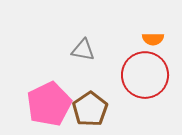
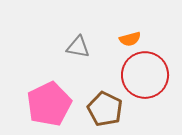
orange semicircle: moved 23 px left; rotated 15 degrees counterclockwise
gray triangle: moved 5 px left, 3 px up
brown pentagon: moved 15 px right; rotated 12 degrees counterclockwise
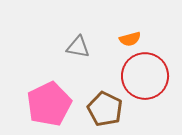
red circle: moved 1 px down
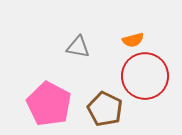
orange semicircle: moved 3 px right, 1 px down
pink pentagon: rotated 18 degrees counterclockwise
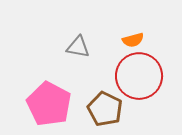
red circle: moved 6 px left
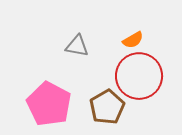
orange semicircle: rotated 15 degrees counterclockwise
gray triangle: moved 1 px left, 1 px up
brown pentagon: moved 2 px right, 2 px up; rotated 16 degrees clockwise
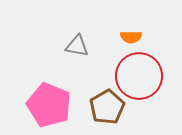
orange semicircle: moved 2 px left, 3 px up; rotated 30 degrees clockwise
pink pentagon: moved 1 px down; rotated 6 degrees counterclockwise
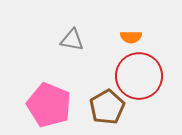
gray triangle: moved 5 px left, 6 px up
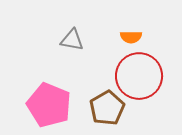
brown pentagon: moved 1 px down
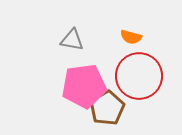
orange semicircle: rotated 15 degrees clockwise
pink pentagon: moved 35 px right, 19 px up; rotated 30 degrees counterclockwise
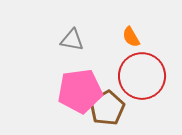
orange semicircle: rotated 45 degrees clockwise
red circle: moved 3 px right
pink pentagon: moved 4 px left, 5 px down
